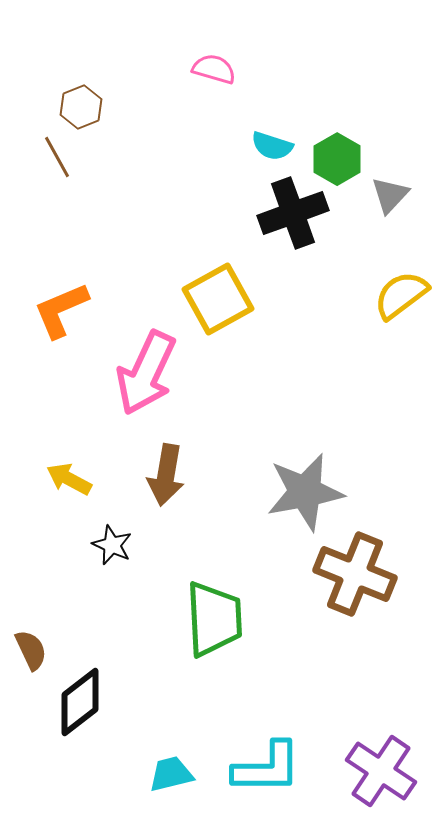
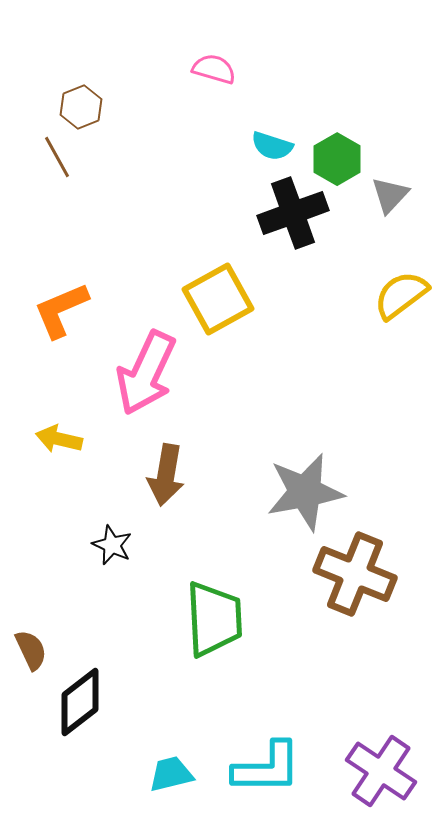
yellow arrow: moved 10 px left, 40 px up; rotated 15 degrees counterclockwise
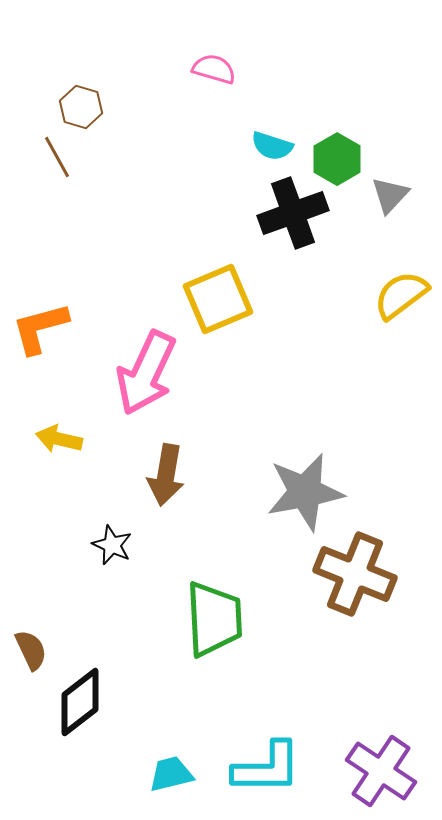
brown hexagon: rotated 21 degrees counterclockwise
yellow square: rotated 6 degrees clockwise
orange L-shape: moved 21 px left, 18 px down; rotated 8 degrees clockwise
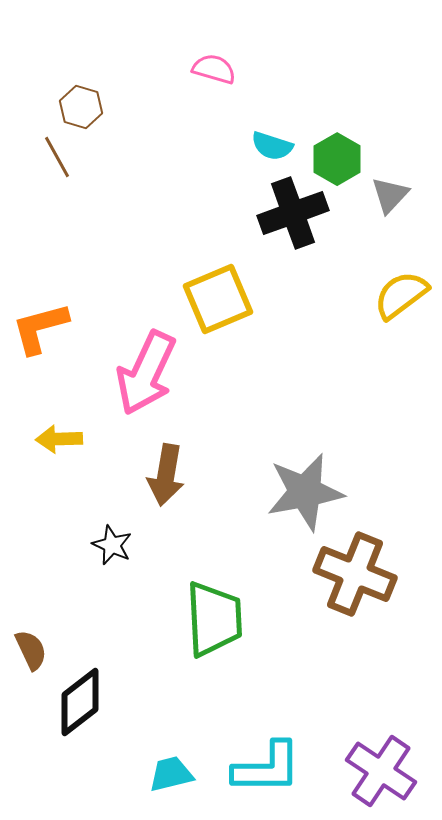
yellow arrow: rotated 15 degrees counterclockwise
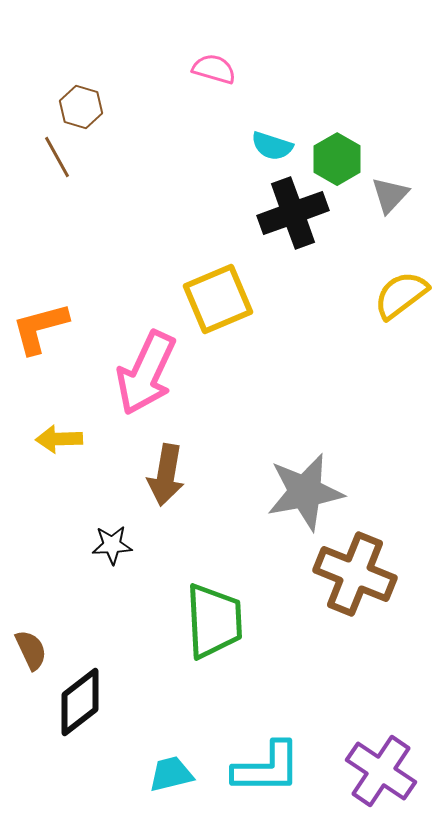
black star: rotated 27 degrees counterclockwise
green trapezoid: moved 2 px down
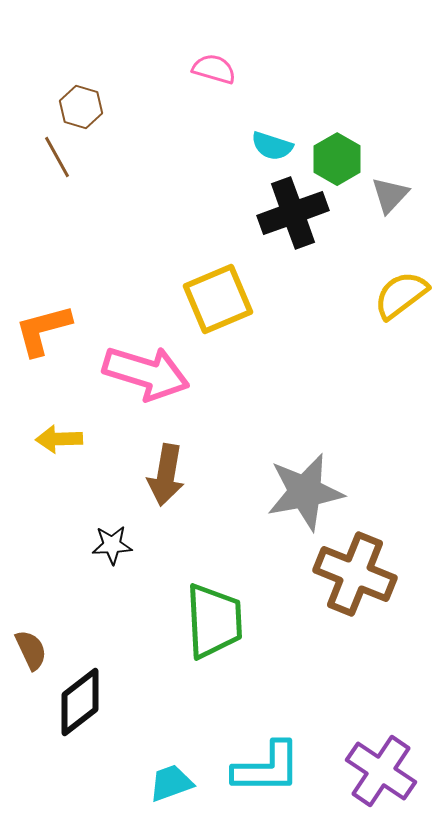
orange L-shape: moved 3 px right, 2 px down
pink arrow: rotated 98 degrees counterclockwise
cyan trapezoid: moved 9 px down; rotated 6 degrees counterclockwise
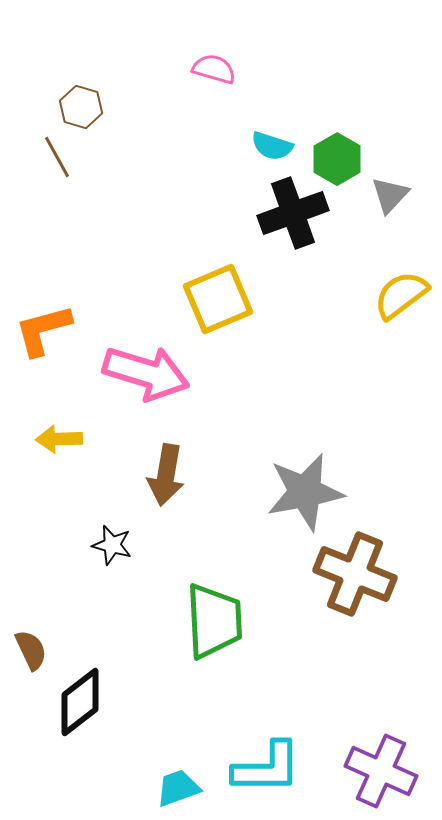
black star: rotated 18 degrees clockwise
purple cross: rotated 10 degrees counterclockwise
cyan trapezoid: moved 7 px right, 5 px down
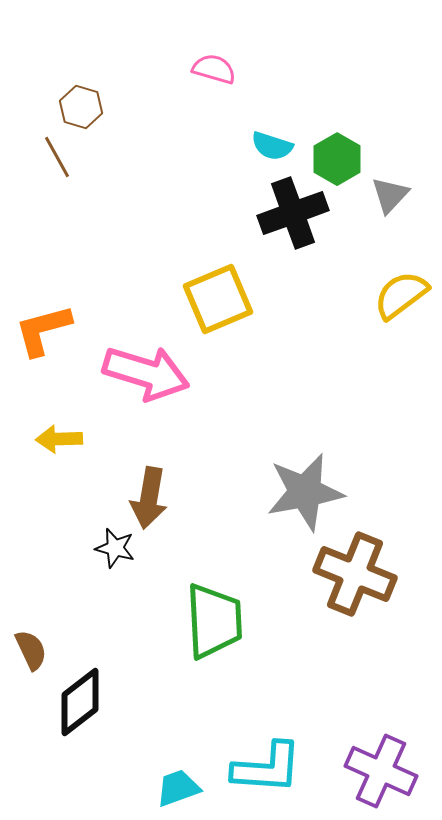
brown arrow: moved 17 px left, 23 px down
black star: moved 3 px right, 3 px down
cyan L-shape: rotated 4 degrees clockwise
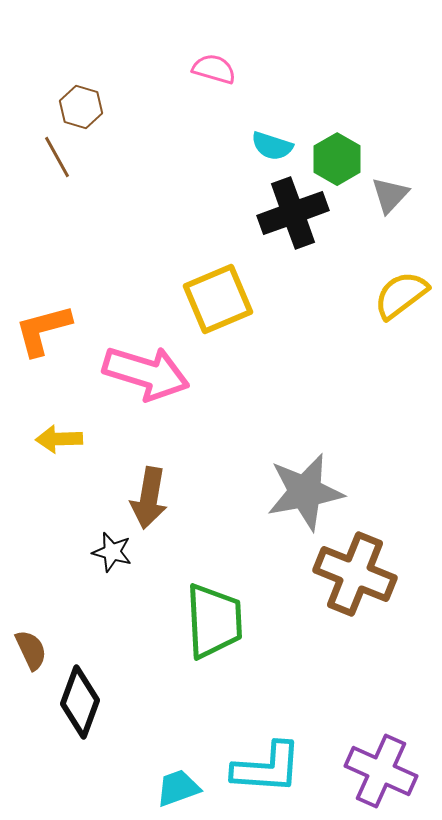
black star: moved 3 px left, 4 px down
black diamond: rotated 32 degrees counterclockwise
